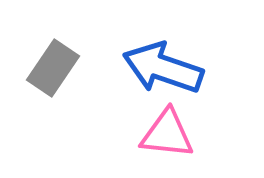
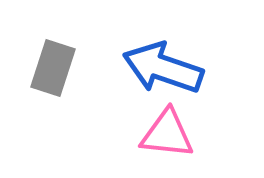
gray rectangle: rotated 16 degrees counterclockwise
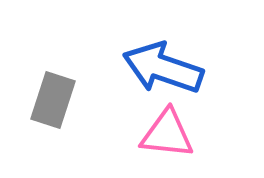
gray rectangle: moved 32 px down
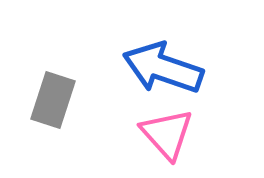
pink triangle: rotated 42 degrees clockwise
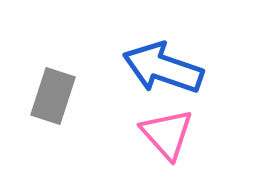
gray rectangle: moved 4 px up
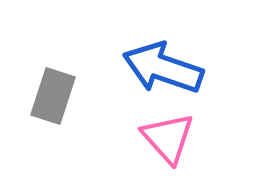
pink triangle: moved 1 px right, 4 px down
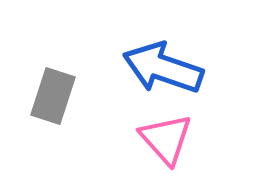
pink triangle: moved 2 px left, 1 px down
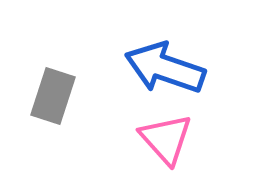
blue arrow: moved 2 px right
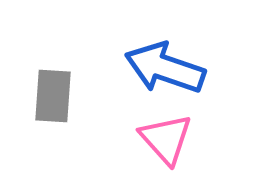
gray rectangle: rotated 14 degrees counterclockwise
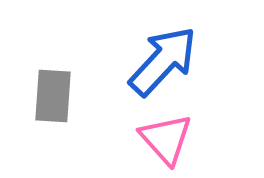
blue arrow: moved 2 px left, 7 px up; rotated 114 degrees clockwise
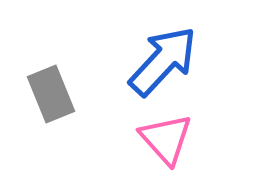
gray rectangle: moved 2 px left, 2 px up; rotated 26 degrees counterclockwise
